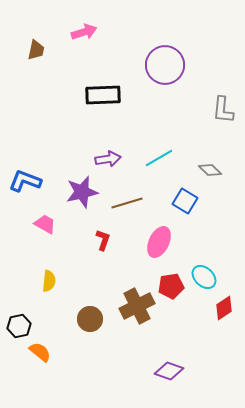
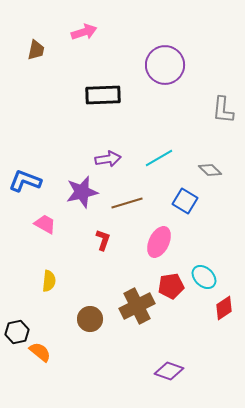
black hexagon: moved 2 px left, 6 px down
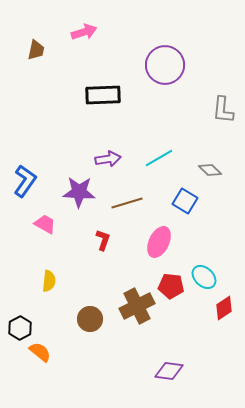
blue L-shape: rotated 104 degrees clockwise
purple star: moved 3 px left; rotated 16 degrees clockwise
red pentagon: rotated 15 degrees clockwise
black hexagon: moved 3 px right, 4 px up; rotated 15 degrees counterclockwise
purple diamond: rotated 12 degrees counterclockwise
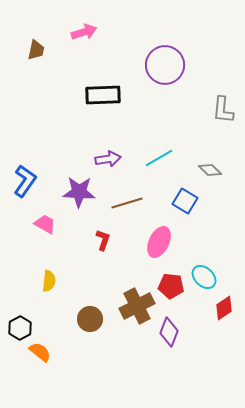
purple diamond: moved 39 px up; rotated 76 degrees counterclockwise
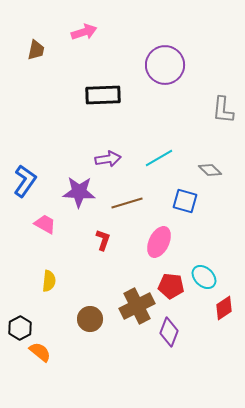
blue square: rotated 15 degrees counterclockwise
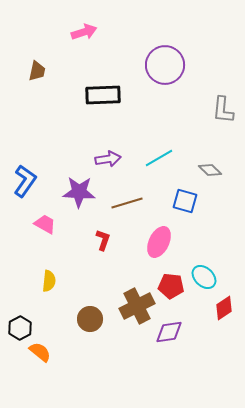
brown trapezoid: moved 1 px right, 21 px down
purple diamond: rotated 60 degrees clockwise
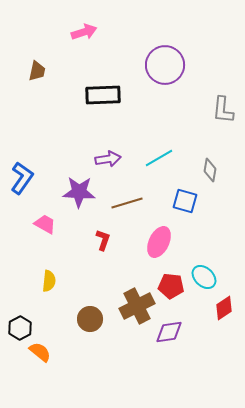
gray diamond: rotated 55 degrees clockwise
blue L-shape: moved 3 px left, 3 px up
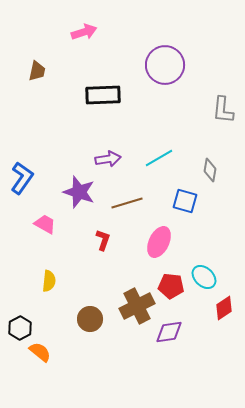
purple star: rotated 16 degrees clockwise
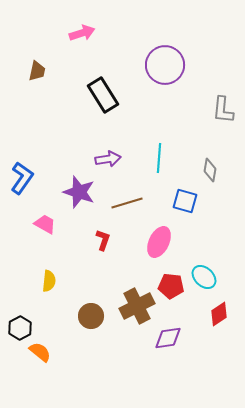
pink arrow: moved 2 px left, 1 px down
black rectangle: rotated 60 degrees clockwise
cyan line: rotated 56 degrees counterclockwise
red diamond: moved 5 px left, 6 px down
brown circle: moved 1 px right, 3 px up
purple diamond: moved 1 px left, 6 px down
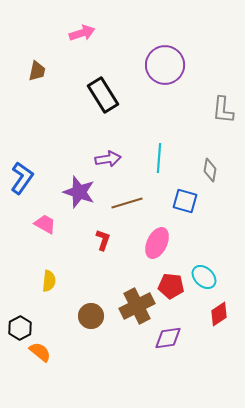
pink ellipse: moved 2 px left, 1 px down
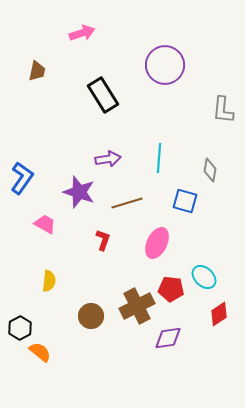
red pentagon: moved 3 px down
